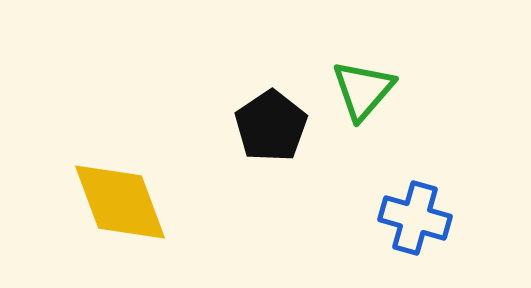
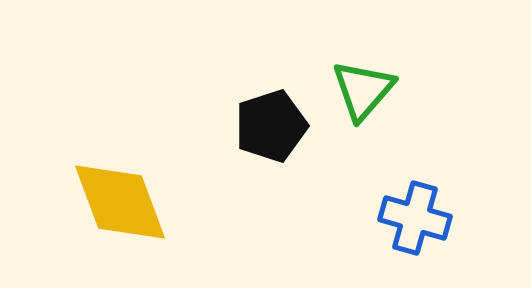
black pentagon: rotated 16 degrees clockwise
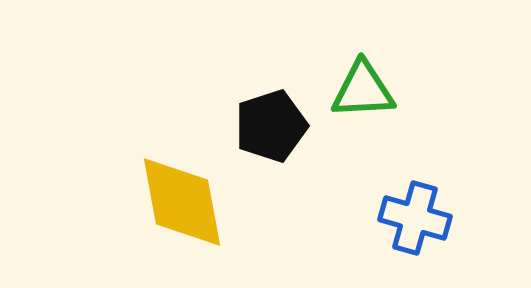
green triangle: rotated 46 degrees clockwise
yellow diamond: moved 62 px right; rotated 10 degrees clockwise
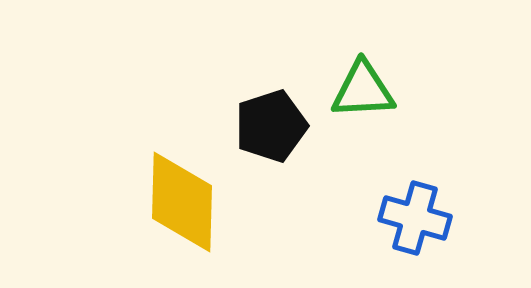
yellow diamond: rotated 12 degrees clockwise
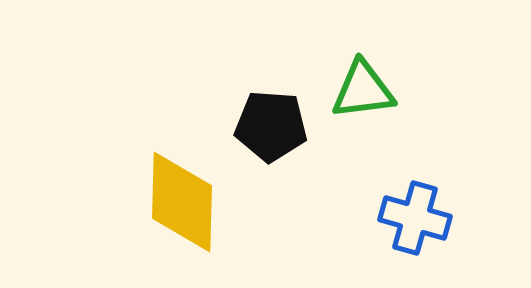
green triangle: rotated 4 degrees counterclockwise
black pentagon: rotated 22 degrees clockwise
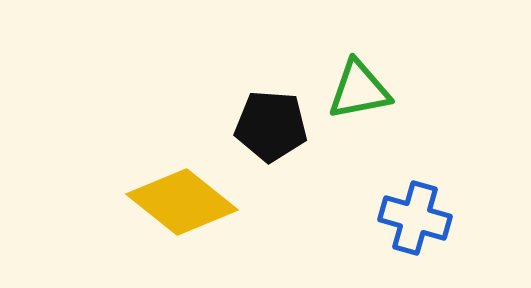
green triangle: moved 4 px left; rotated 4 degrees counterclockwise
yellow diamond: rotated 53 degrees counterclockwise
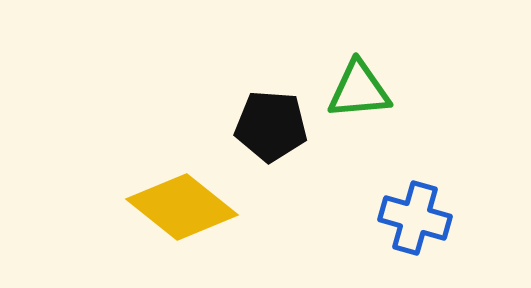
green triangle: rotated 6 degrees clockwise
yellow diamond: moved 5 px down
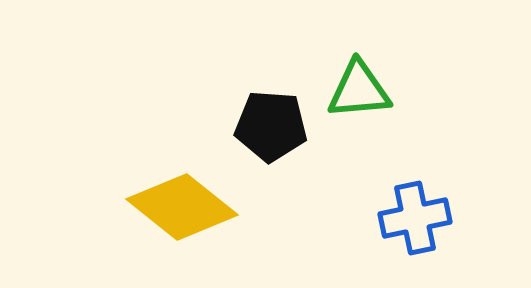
blue cross: rotated 28 degrees counterclockwise
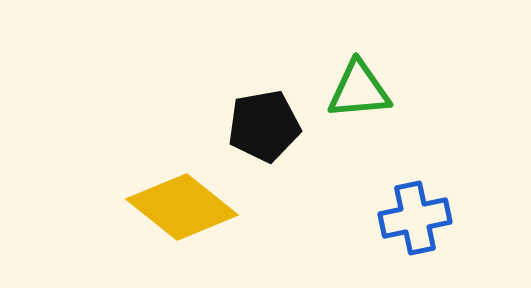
black pentagon: moved 7 px left; rotated 14 degrees counterclockwise
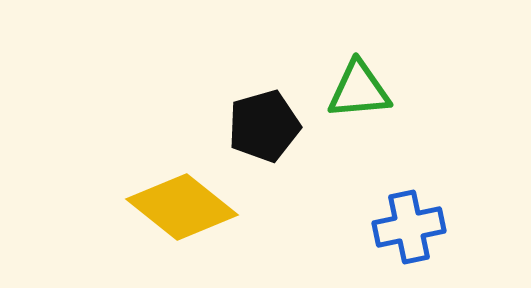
black pentagon: rotated 6 degrees counterclockwise
blue cross: moved 6 px left, 9 px down
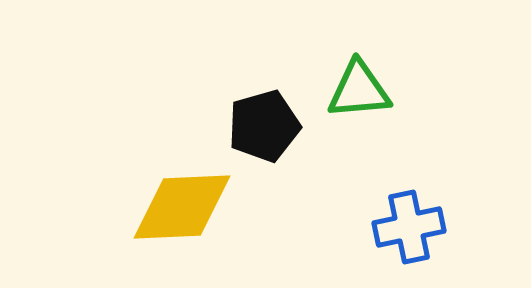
yellow diamond: rotated 41 degrees counterclockwise
